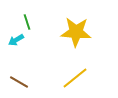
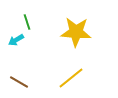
yellow line: moved 4 px left
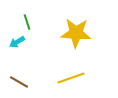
yellow star: moved 1 px down
cyan arrow: moved 1 px right, 2 px down
yellow line: rotated 20 degrees clockwise
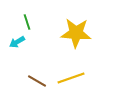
brown line: moved 18 px right, 1 px up
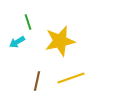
green line: moved 1 px right
yellow star: moved 16 px left, 8 px down; rotated 16 degrees counterclockwise
brown line: rotated 72 degrees clockwise
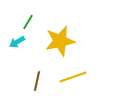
green line: rotated 49 degrees clockwise
yellow line: moved 2 px right, 1 px up
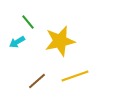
green line: rotated 70 degrees counterclockwise
yellow line: moved 2 px right, 1 px up
brown line: rotated 36 degrees clockwise
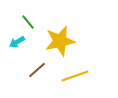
brown line: moved 11 px up
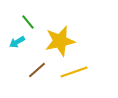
yellow line: moved 1 px left, 4 px up
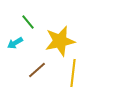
cyan arrow: moved 2 px left, 1 px down
yellow line: moved 1 px left, 1 px down; rotated 64 degrees counterclockwise
